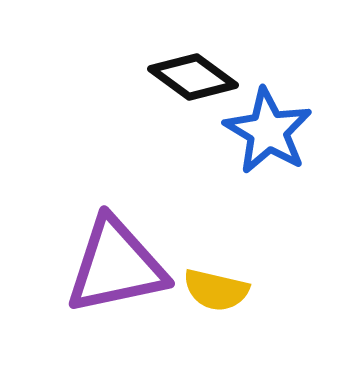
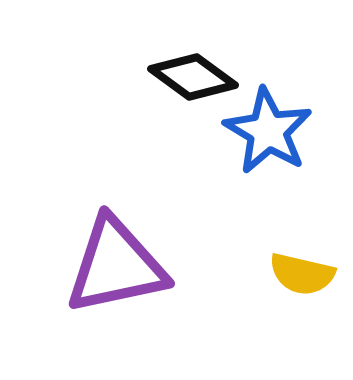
yellow semicircle: moved 86 px right, 16 px up
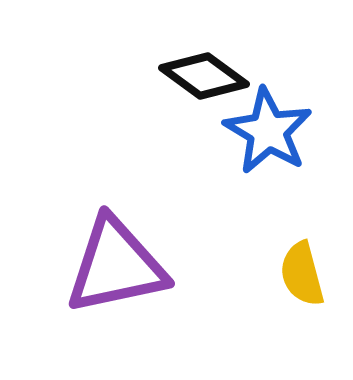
black diamond: moved 11 px right, 1 px up
yellow semicircle: rotated 62 degrees clockwise
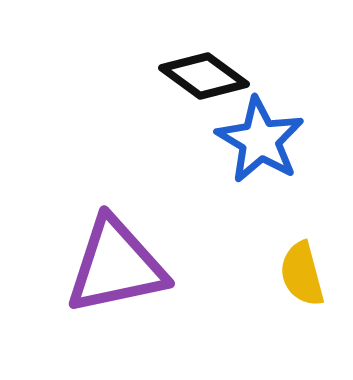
blue star: moved 8 px left, 9 px down
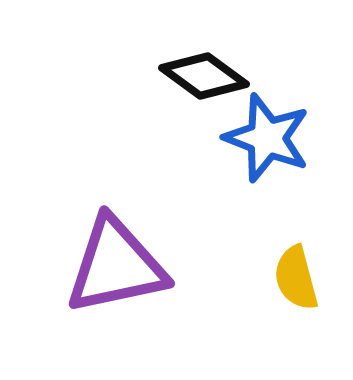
blue star: moved 7 px right, 2 px up; rotated 10 degrees counterclockwise
yellow semicircle: moved 6 px left, 4 px down
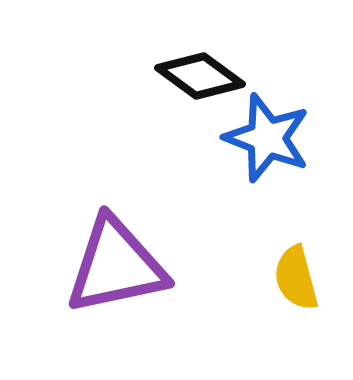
black diamond: moved 4 px left
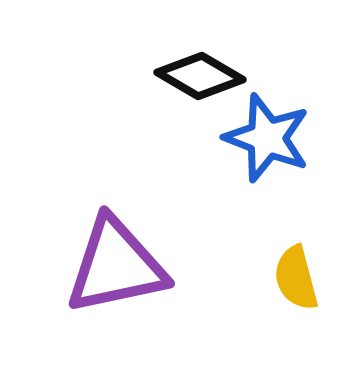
black diamond: rotated 6 degrees counterclockwise
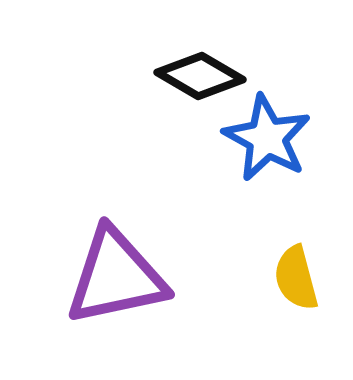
blue star: rotated 8 degrees clockwise
purple triangle: moved 11 px down
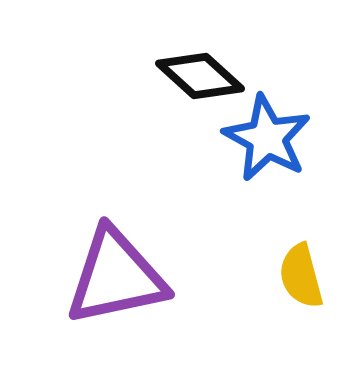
black diamond: rotated 12 degrees clockwise
yellow semicircle: moved 5 px right, 2 px up
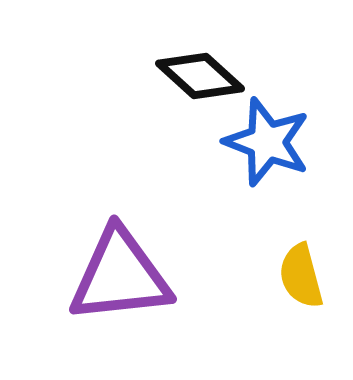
blue star: moved 4 px down; rotated 8 degrees counterclockwise
purple triangle: moved 4 px right, 1 px up; rotated 6 degrees clockwise
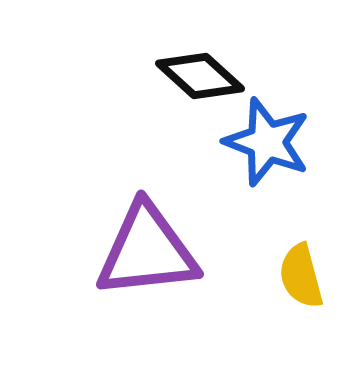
purple triangle: moved 27 px right, 25 px up
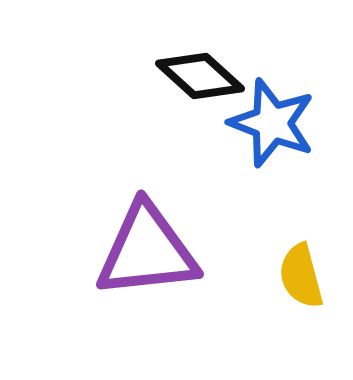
blue star: moved 5 px right, 19 px up
